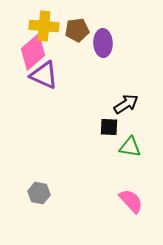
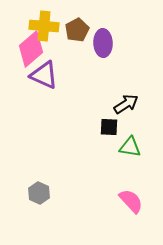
brown pentagon: rotated 20 degrees counterclockwise
pink diamond: moved 2 px left, 3 px up
gray hexagon: rotated 15 degrees clockwise
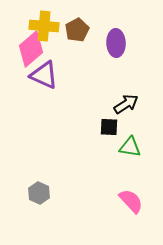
purple ellipse: moved 13 px right
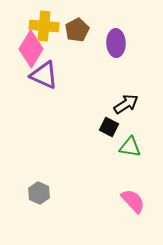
pink diamond: rotated 18 degrees counterclockwise
black square: rotated 24 degrees clockwise
pink semicircle: moved 2 px right
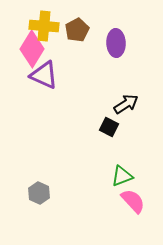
pink diamond: moved 1 px right
green triangle: moved 8 px left, 29 px down; rotated 30 degrees counterclockwise
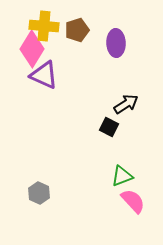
brown pentagon: rotated 10 degrees clockwise
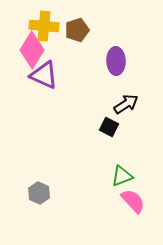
purple ellipse: moved 18 px down
pink diamond: moved 1 px down
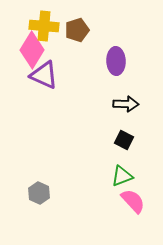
black arrow: rotated 35 degrees clockwise
black square: moved 15 px right, 13 px down
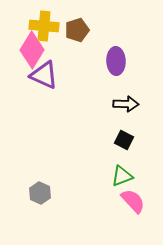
gray hexagon: moved 1 px right
